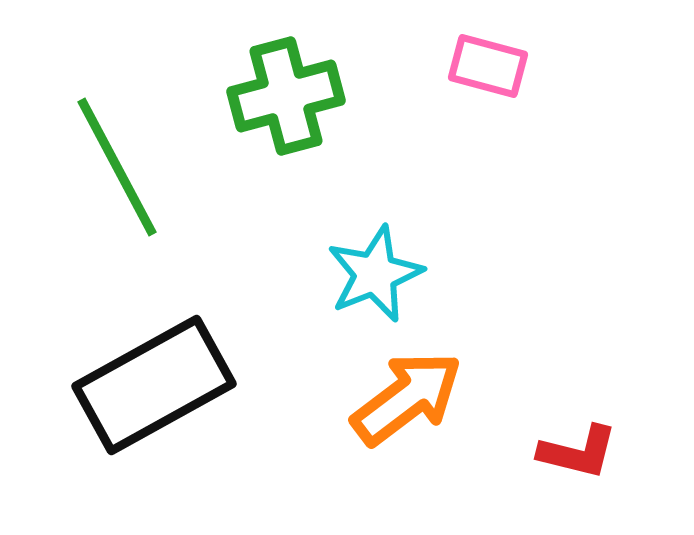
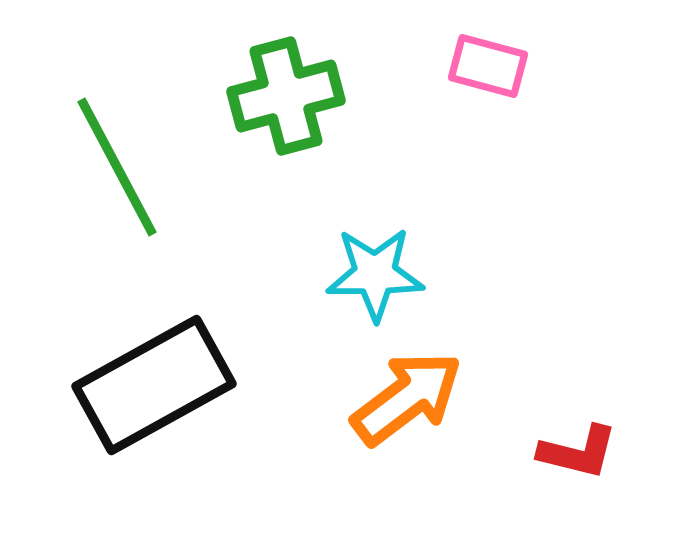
cyan star: rotated 22 degrees clockwise
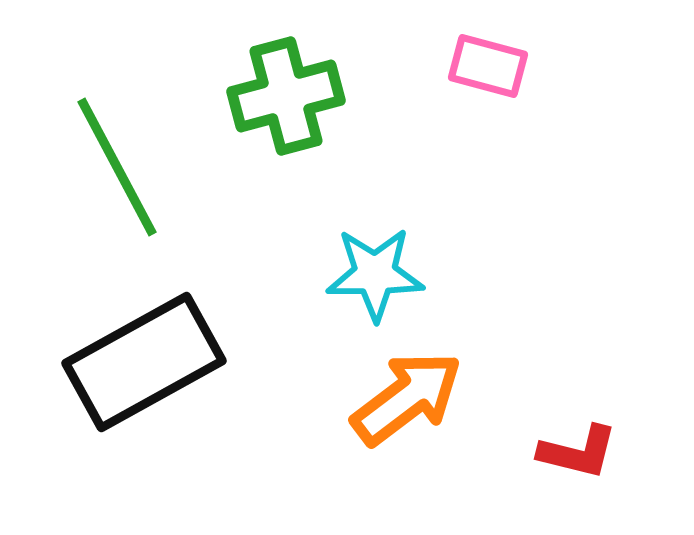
black rectangle: moved 10 px left, 23 px up
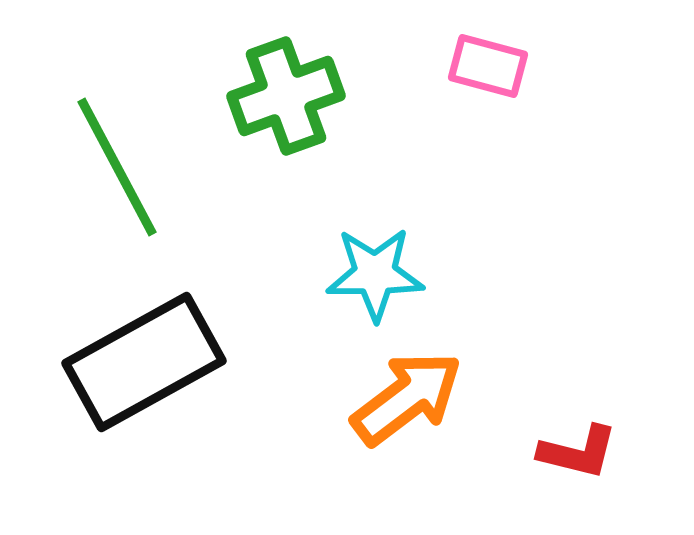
green cross: rotated 5 degrees counterclockwise
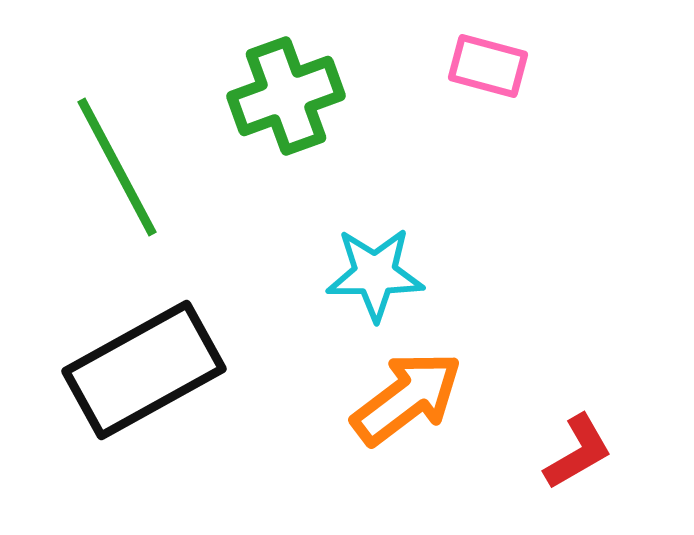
black rectangle: moved 8 px down
red L-shape: rotated 44 degrees counterclockwise
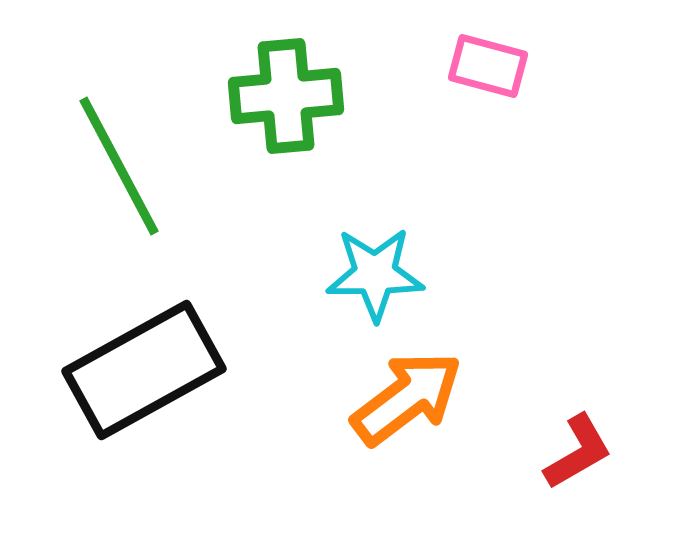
green cross: rotated 15 degrees clockwise
green line: moved 2 px right, 1 px up
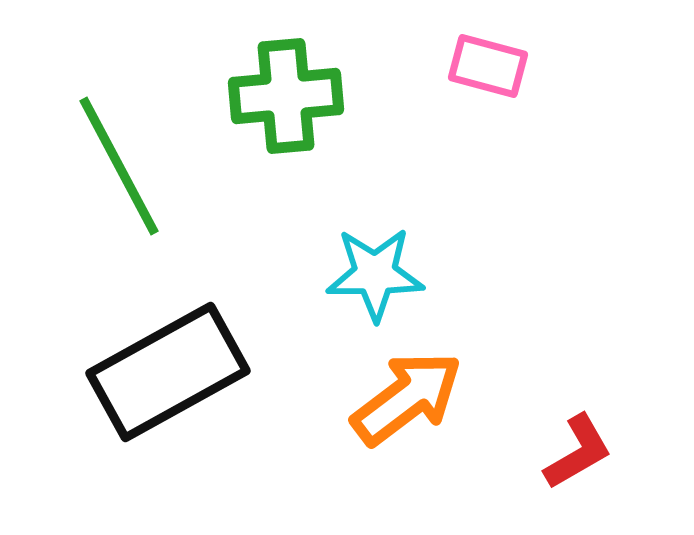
black rectangle: moved 24 px right, 2 px down
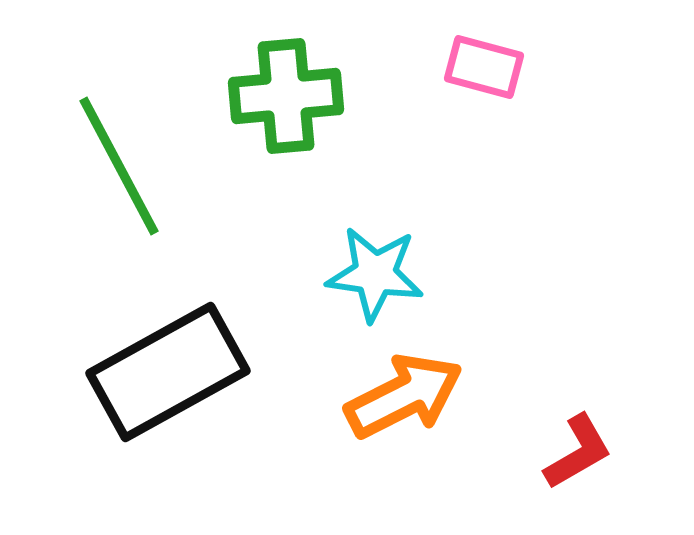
pink rectangle: moved 4 px left, 1 px down
cyan star: rotated 8 degrees clockwise
orange arrow: moved 3 px left, 2 px up; rotated 10 degrees clockwise
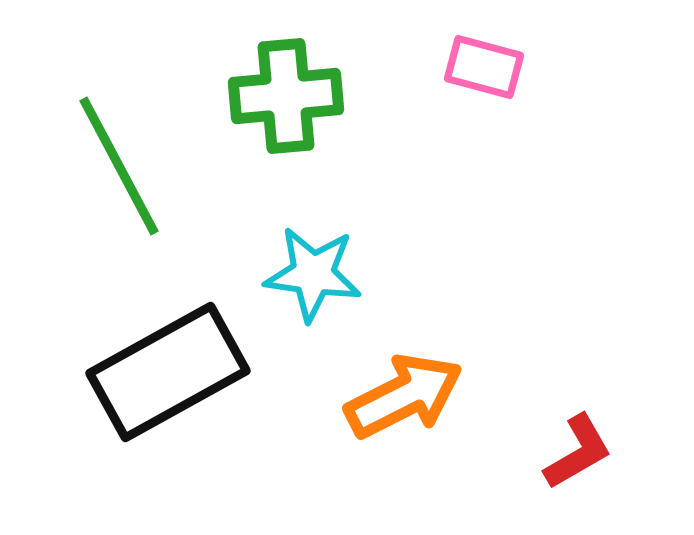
cyan star: moved 62 px left
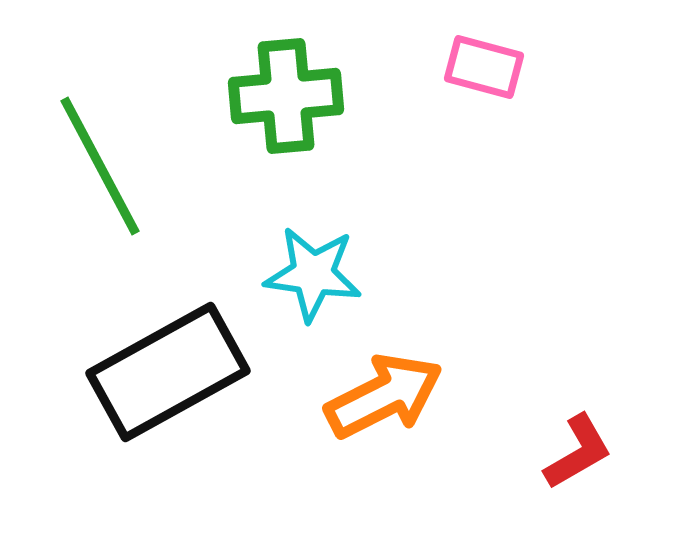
green line: moved 19 px left
orange arrow: moved 20 px left
